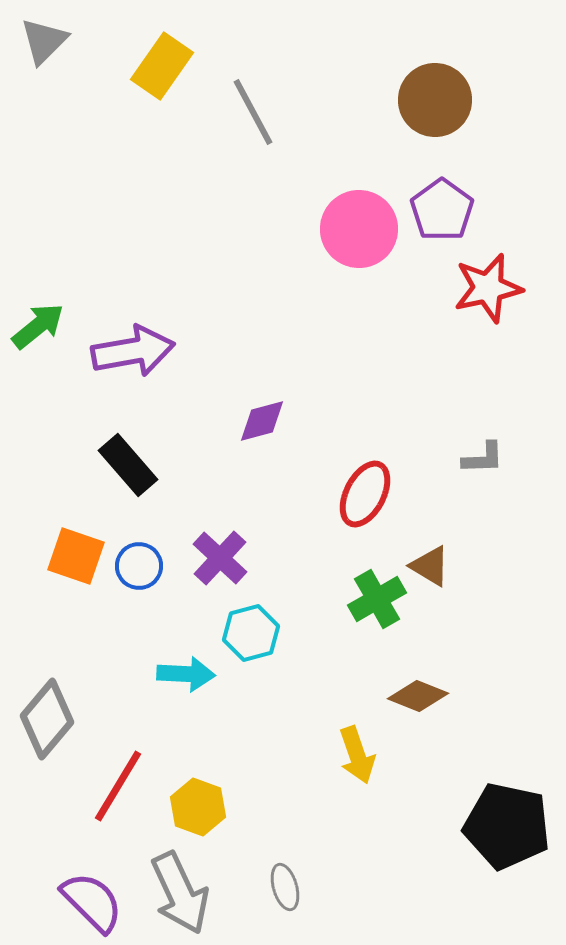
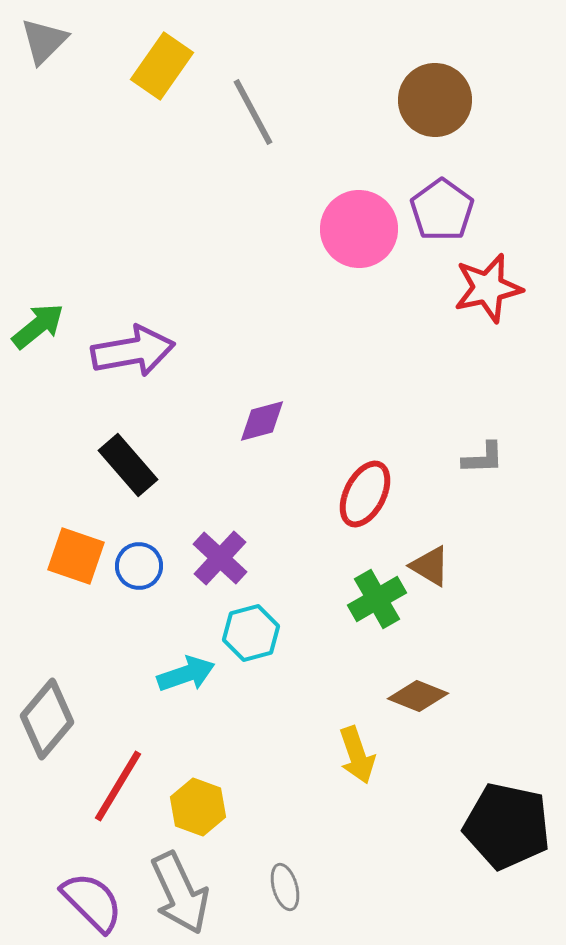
cyan arrow: rotated 22 degrees counterclockwise
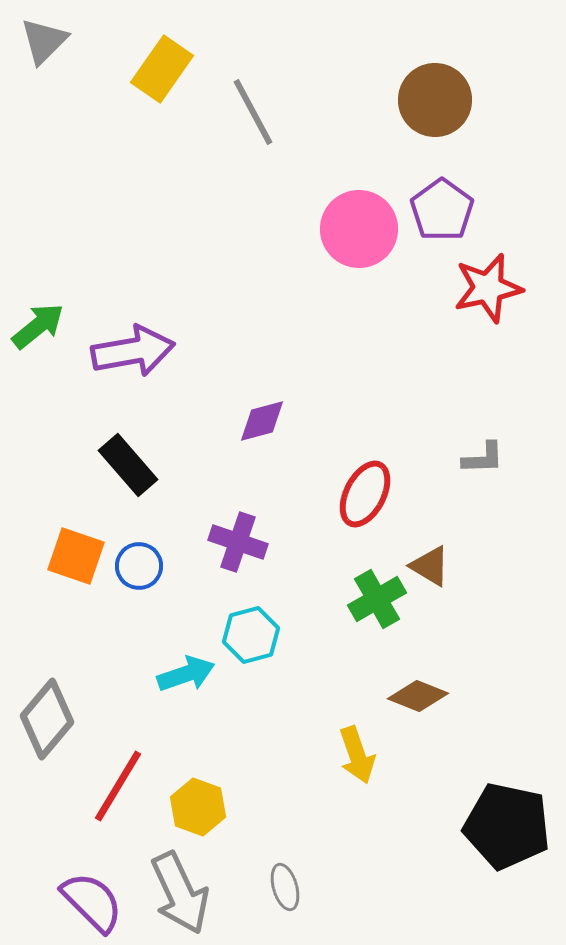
yellow rectangle: moved 3 px down
purple cross: moved 18 px right, 16 px up; rotated 24 degrees counterclockwise
cyan hexagon: moved 2 px down
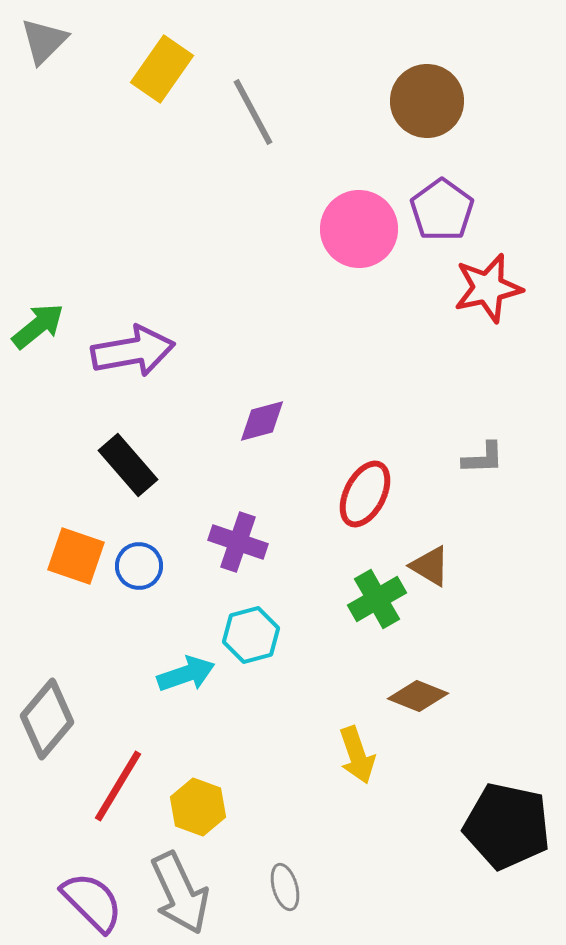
brown circle: moved 8 px left, 1 px down
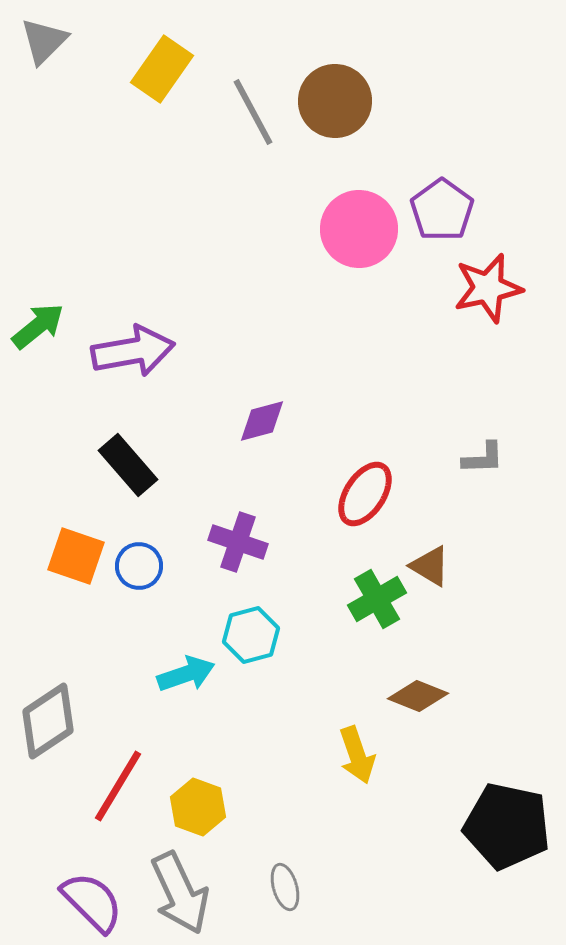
brown circle: moved 92 px left
red ellipse: rotated 6 degrees clockwise
gray diamond: moved 1 px right, 2 px down; rotated 16 degrees clockwise
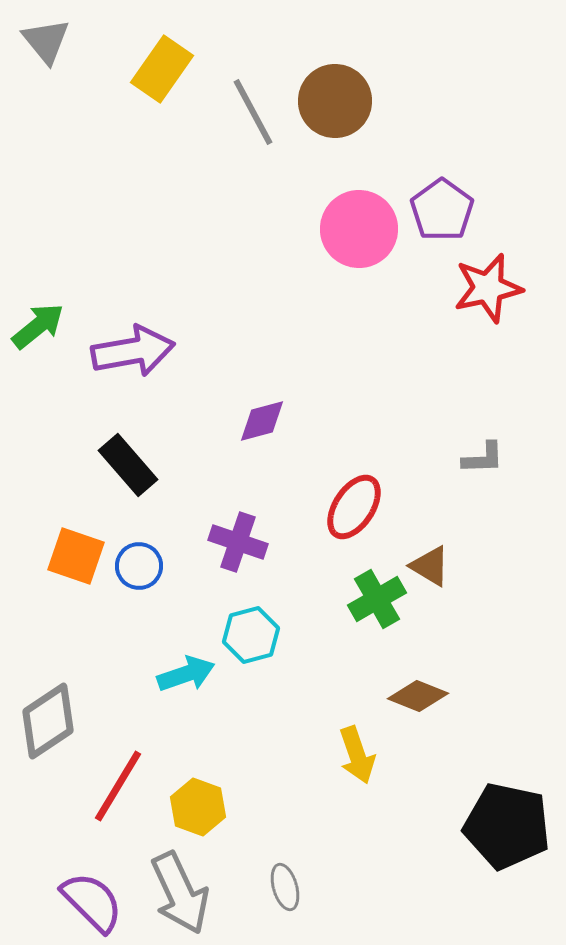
gray triangle: moved 2 px right; rotated 24 degrees counterclockwise
red ellipse: moved 11 px left, 13 px down
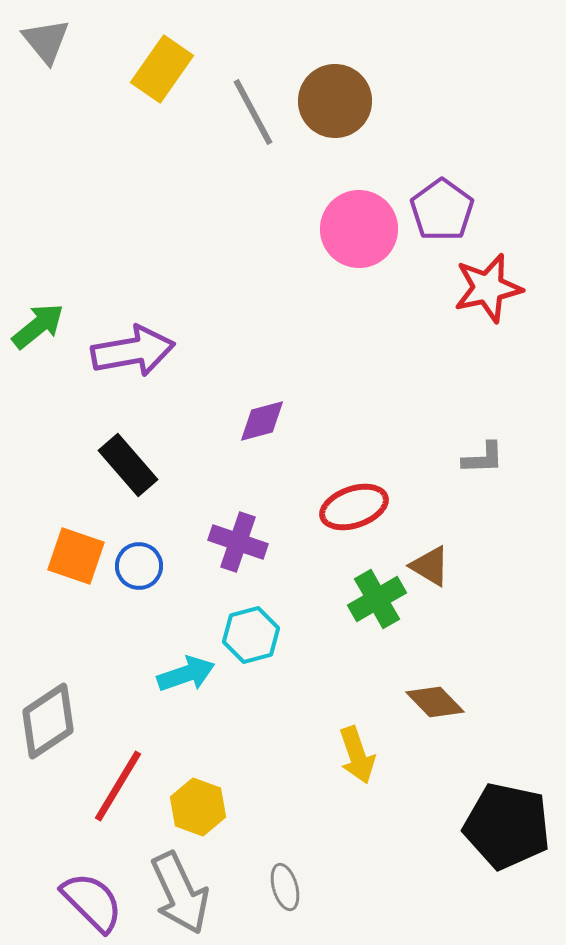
red ellipse: rotated 38 degrees clockwise
brown diamond: moved 17 px right, 6 px down; rotated 24 degrees clockwise
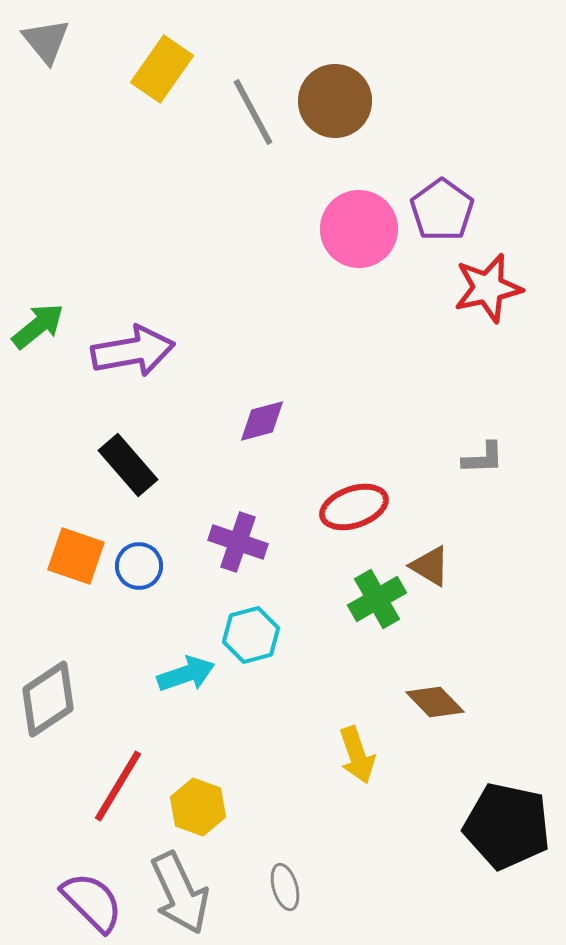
gray diamond: moved 22 px up
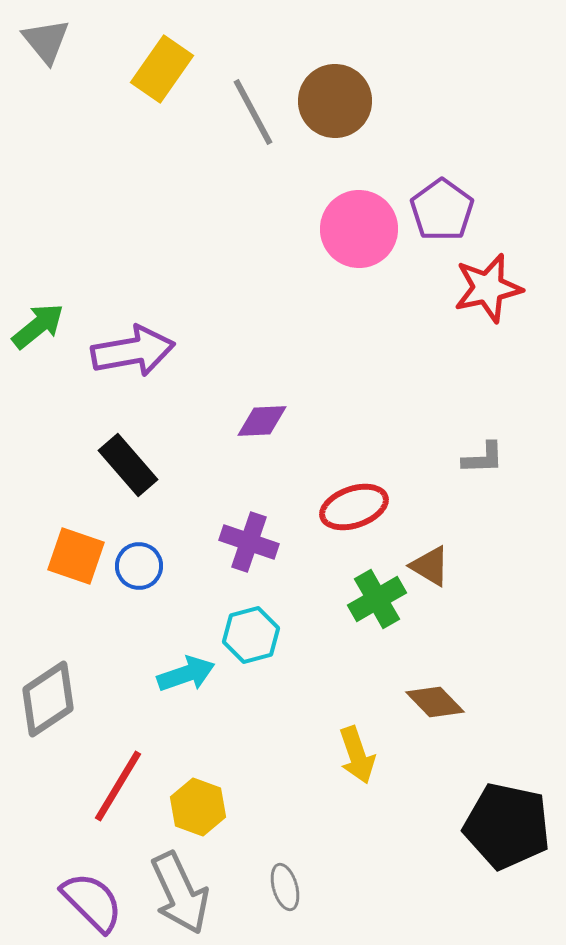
purple diamond: rotated 12 degrees clockwise
purple cross: moved 11 px right
